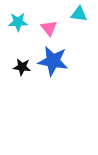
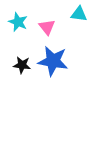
cyan star: rotated 24 degrees clockwise
pink triangle: moved 2 px left, 1 px up
black star: moved 2 px up
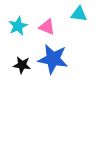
cyan star: moved 4 px down; rotated 24 degrees clockwise
pink triangle: rotated 30 degrees counterclockwise
blue star: moved 2 px up
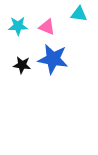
cyan star: rotated 24 degrees clockwise
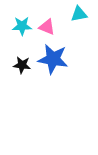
cyan triangle: rotated 18 degrees counterclockwise
cyan star: moved 4 px right
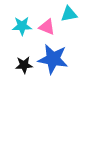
cyan triangle: moved 10 px left
black star: moved 2 px right; rotated 12 degrees counterclockwise
